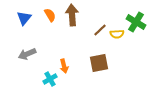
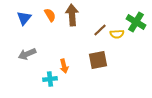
brown square: moved 1 px left, 3 px up
cyan cross: rotated 24 degrees clockwise
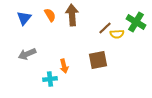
brown line: moved 5 px right, 2 px up
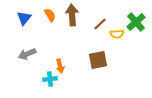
green cross: rotated 18 degrees clockwise
brown line: moved 5 px left, 4 px up
orange arrow: moved 4 px left
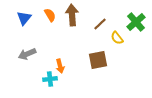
yellow semicircle: moved 4 px down; rotated 56 degrees clockwise
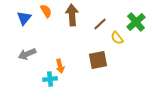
orange semicircle: moved 4 px left, 4 px up
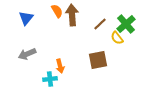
orange semicircle: moved 11 px right
blue triangle: moved 2 px right
green cross: moved 10 px left, 2 px down
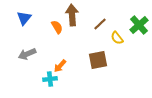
orange semicircle: moved 16 px down
blue triangle: moved 2 px left
green cross: moved 13 px right, 1 px down
orange arrow: rotated 56 degrees clockwise
